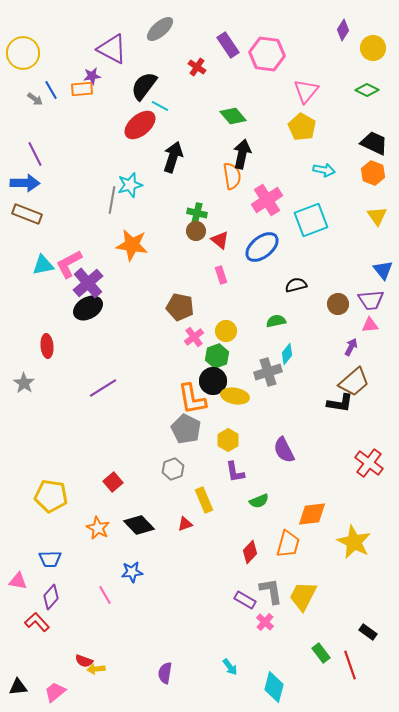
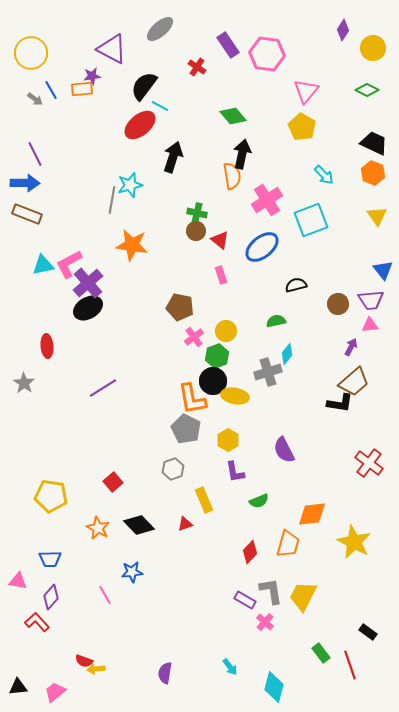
yellow circle at (23, 53): moved 8 px right
cyan arrow at (324, 170): moved 5 px down; rotated 35 degrees clockwise
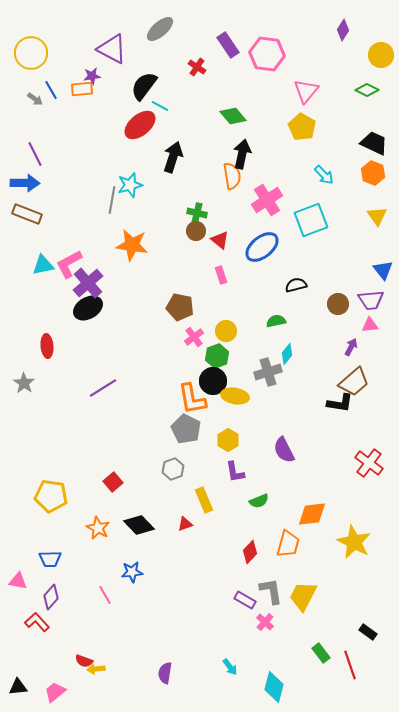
yellow circle at (373, 48): moved 8 px right, 7 px down
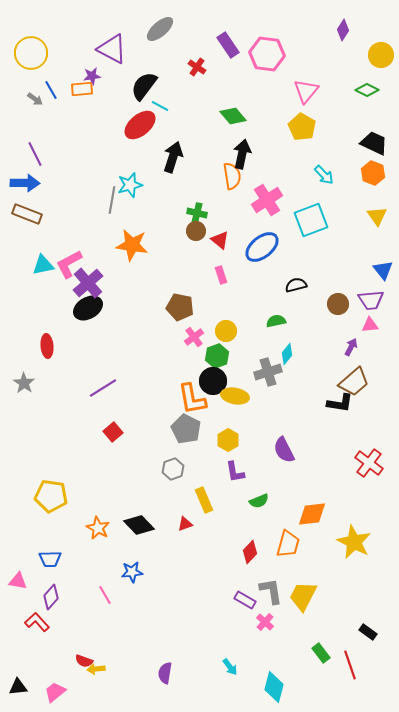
red square at (113, 482): moved 50 px up
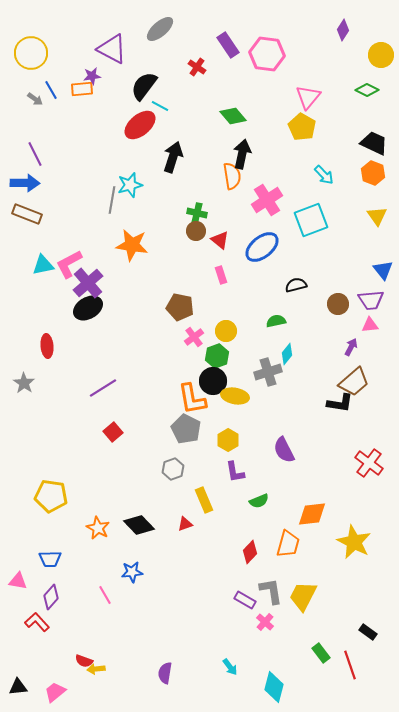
pink triangle at (306, 91): moved 2 px right, 6 px down
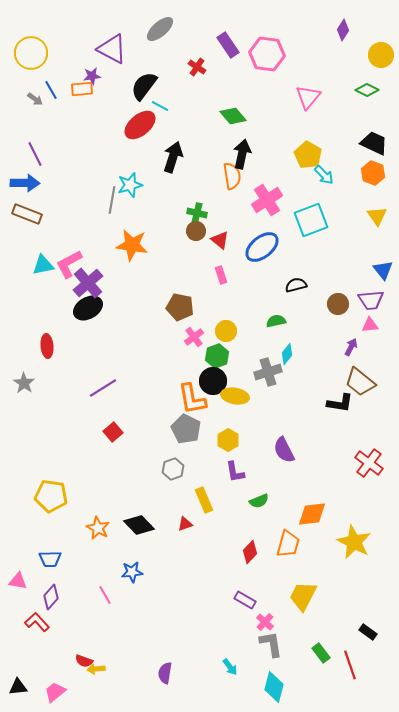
yellow pentagon at (302, 127): moved 6 px right, 28 px down
brown trapezoid at (354, 382): moved 6 px right; rotated 80 degrees clockwise
gray L-shape at (271, 591): moved 53 px down
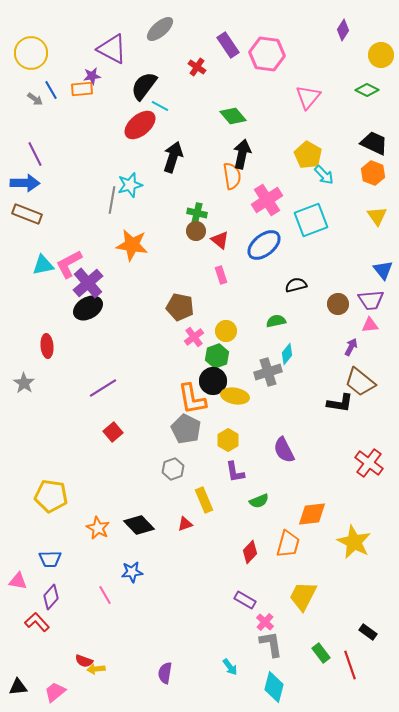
blue ellipse at (262, 247): moved 2 px right, 2 px up
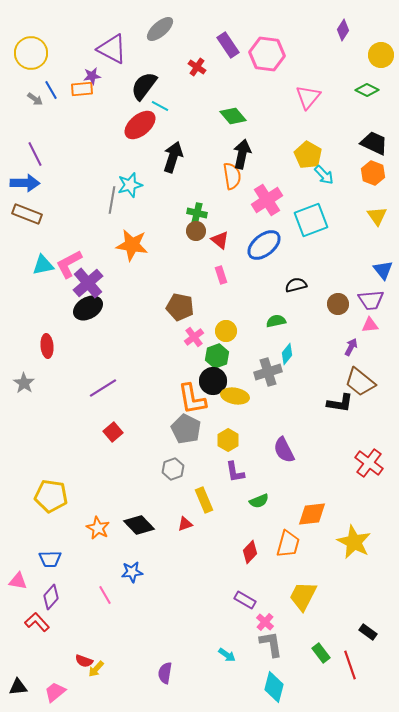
cyan arrow at (230, 667): moved 3 px left, 12 px up; rotated 18 degrees counterclockwise
yellow arrow at (96, 669): rotated 42 degrees counterclockwise
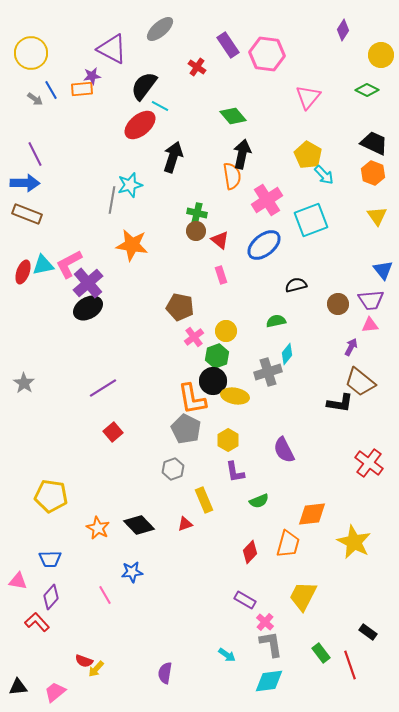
red ellipse at (47, 346): moved 24 px left, 74 px up; rotated 25 degrees clockwise
cyan diamond at (274, 687): moved 5 px left, 6 px up; rotated 68 degrees clockwise
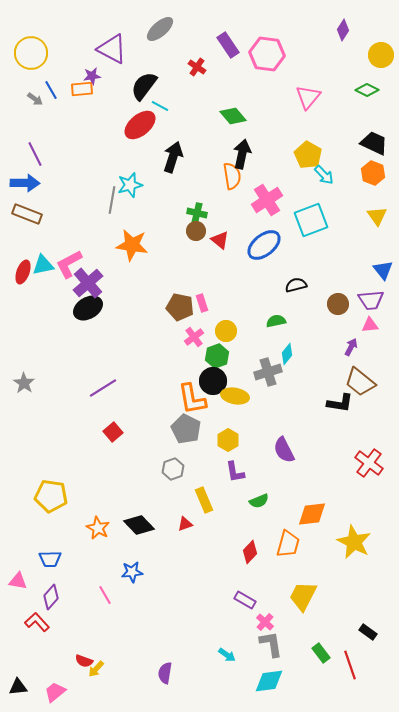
pink rectangle at (221, 275): moved 19 px left, 28 px down
